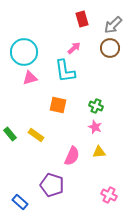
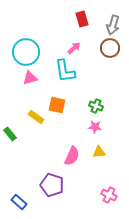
gray arrow: rotated 30 degrees counterclockwise
cyan circle: moved 2 px right
orange square: moved 1 px left
pink star: rotated 16 degrees counterclockwise
yellow rectangle: moved 18 px up
blue rectangle: moved 1 px left
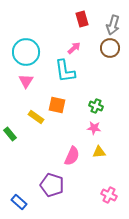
pink triangle: moved 4 px left, 3 px down; rotated 42 degrees counterclockwise
pink star: moved 1 px left, 1 px down
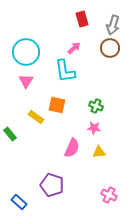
pink semicircle: moved 8 px up
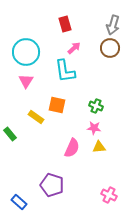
red rectangle: moved 17 px left, 5 px down
yellow triangle: moved 5 px up
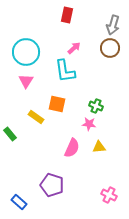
red rectangle: moved 2 px right, 9 px up; rotated 28 degrees clockwise
orange square: moved 1 px up
pink star: moved 5 px left, 4 px up
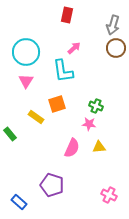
brown circle: moved 6 px right
cyan L-shape: moved 2 px left
orange square: rotated 30 degrees counterclockwise
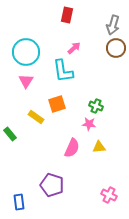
blue rectangle: rotated 42 degrees clockwise
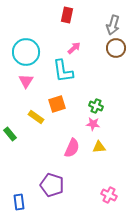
pink star: moved 4 px right
